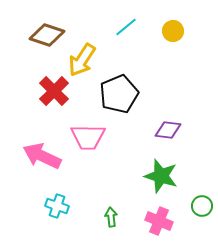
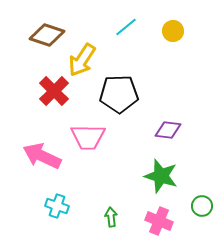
black pentagon: rotated 21 degrees clockwise
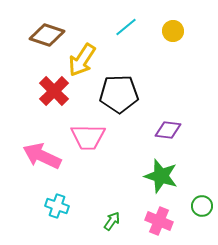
green arrow: moved 1 px right, 4 px down; rotated 42 degrees clockwise
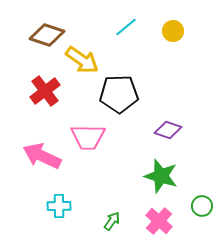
yellow arrow: rotated 88 degrees counterclockwise
red cross: moved 9 px left; rotated 8 degrees clockwise
purple diamond: rotated 12 degrees clockwise
cyan cross: moved 2 px right; rotated 20 degrees counterclockwise
pink cross: rotated 20 degrees clockwise
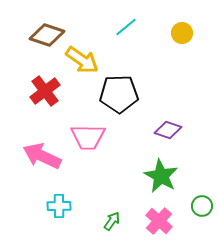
yellow circle: moved 9 px right, 2 px down
green star: rotated 12 degrees clockwise
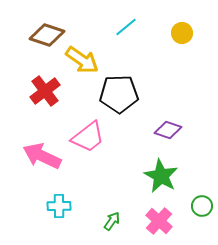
pink trapezoid: rotated 39 degrees counterclockwise
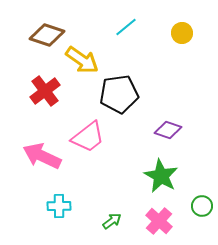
black pentagon: rotated 6 degrees counterclockwise
green arrow: rotated 18 degrees clockwise
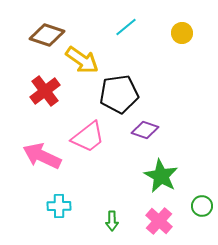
purple diamond: moved 23 px left
green arrow: rotated 126 degrees clockwise
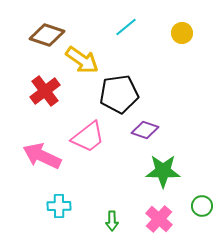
green star: moved 2 px right, 5 px up; rotated 28 degrees counterclockwise
pink cross: moved 2 px up
